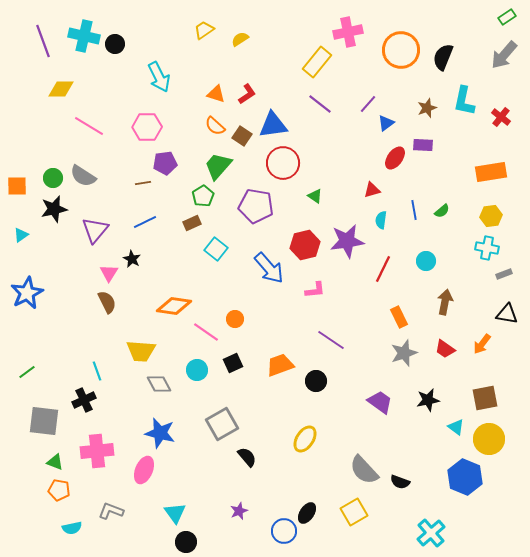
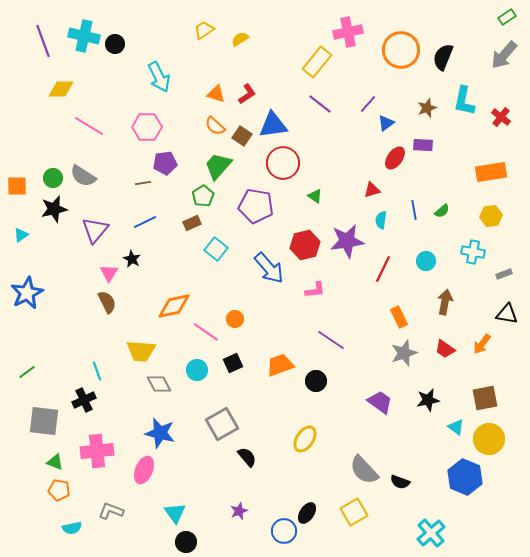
cyan cross at (487, 248): moved 14 px left, 4 px down
orange diamond at (174, 306): rotated 20 degrees counterclockwise
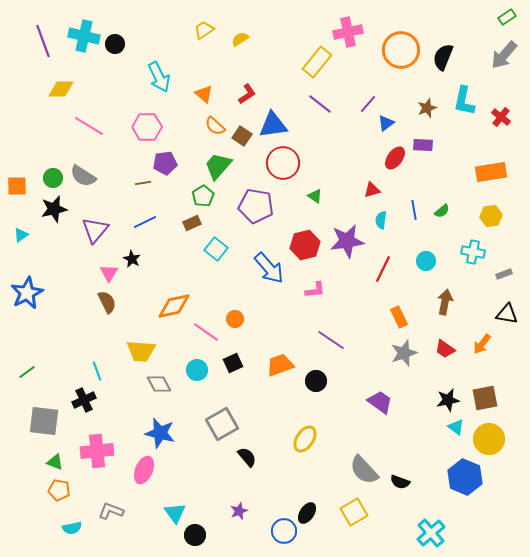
orange triangle at (216, 94): moved 12 px left; rotated 24 degrees clockwise
black star at (428, 400): moved 20 px right
black circle at (186, 542): moved 9 px right, 7 px up
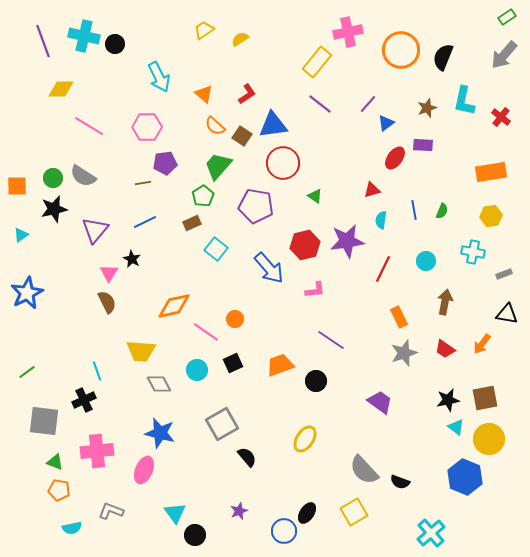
green semicircle at (442, 211): rotated 28 degrees counterclockwise
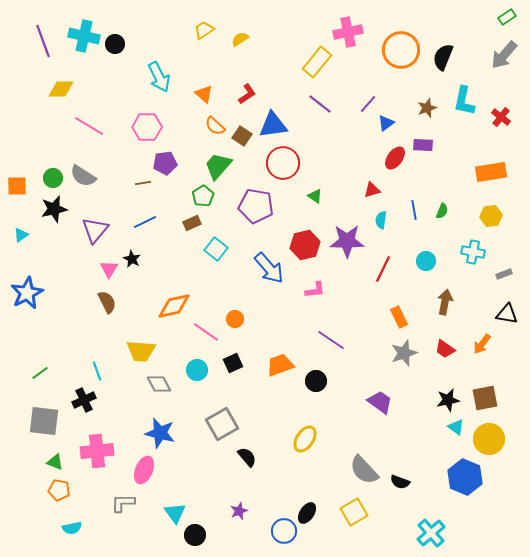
purple star at (347, 241): rotated 8 degrees clockwise
pink triangle at (109, 273): moved 4 px up
green line at (27, 372): moved 13 px right, 1 px down
gray L-shape at (111, 511): moved 12 px right, 8 px up; rotated 20 degrees counterclockwise
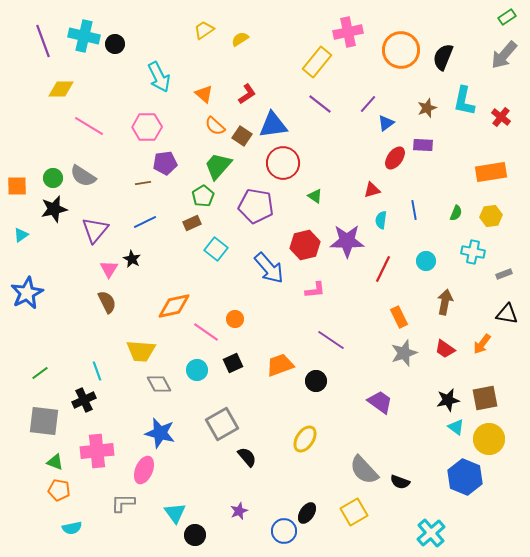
green semicircle at (442, 211): moved 14 px right, 2 px down
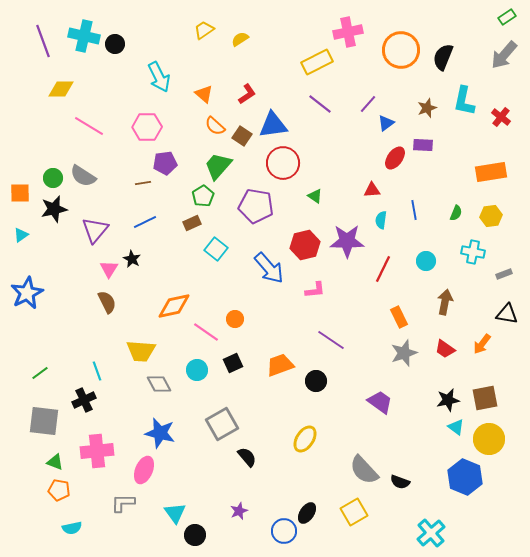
yellow rectangle at (317, 62): rotated 24 degrees clockwise
orange square at (17, 186): moved 3 px right, 7 px down
red triangle at (372, 190): rotated 12 degrees clockwise
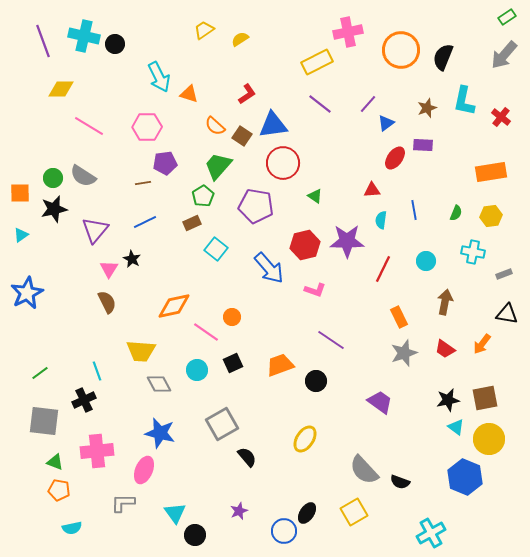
orange triangle at (204, 94): moved 15 px left; rotated 24 degrees counterclockwise
pink L-shape at (315, 290): rotated 25 degrees clockwise
orange circle at (235, 319): moved 3 px left, 2 px up
cyan cross at (431, 533): rotated 12 degrees clockwise
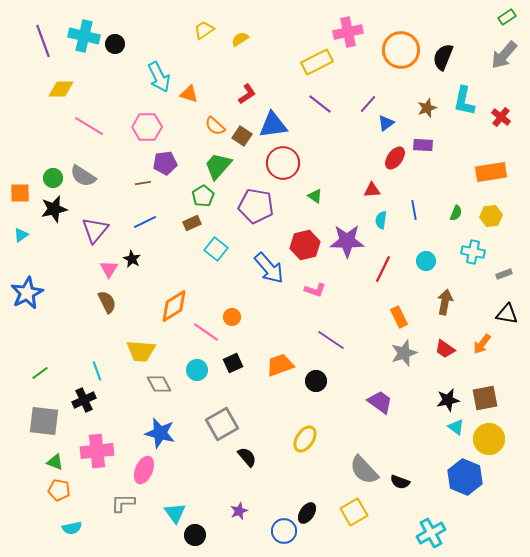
orange diamond at (174, 306): rotated 20 degrees counterclockwise
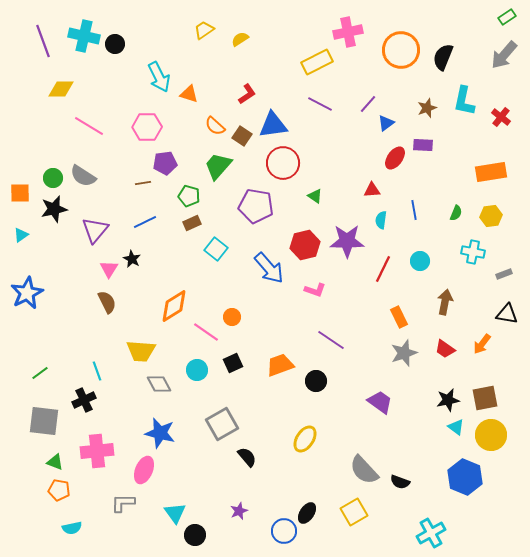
purple line at (320, 104): rotated 10 degrees counterclockwise
green pentagon at (203, 196): moved 14 px left; rotated 25 degrees counterclockwise
cyan circle at (426, 261): moved 6 px left
yellow circle at (489, 439): moved 2 px right, 4 px up
